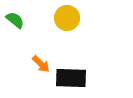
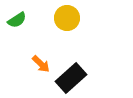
green semicircle: moved 2 px right; rotated 108 degrees clockwise
black rectangle: rotated 44 degrees counterclockwise
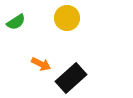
green semicircle: moved 1 px left, 2 px down
orange arrow: rotated 18 degrees counterclockwise
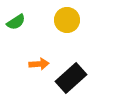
yellow circle: moved 2 px down
orange arrow: moved 2 px left; rotated 30 degrees counterclockwise
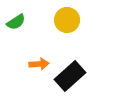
black rectangle: moved 1 px left, 2 px up
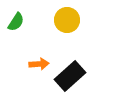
green semicircle: rotated 24 degrees counterclockwise
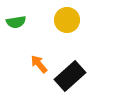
green semicircle: rotated 48 degrees clockwise
orange arrow: rotated 126 degrees counterclockwise
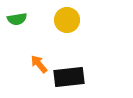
green semicircle: moved 1 px right, 3 px up
black rectangle: moved 1 px left, 1 px down; rotated 36 degrees clockwise
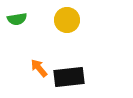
orange arrow: moved 4 px down
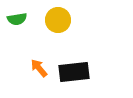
yellow circle: moved 9 px left
black rectangle: moved 5 px right, 5 px up
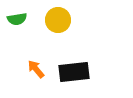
orange arrow: moved 3 px left, 1 px down
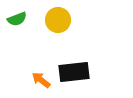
green semicircle: rotated 12 degrees counterclockwise
orange arrow: moved 5 px right, 11 px down; rotated 12 degrees counterclockwise
